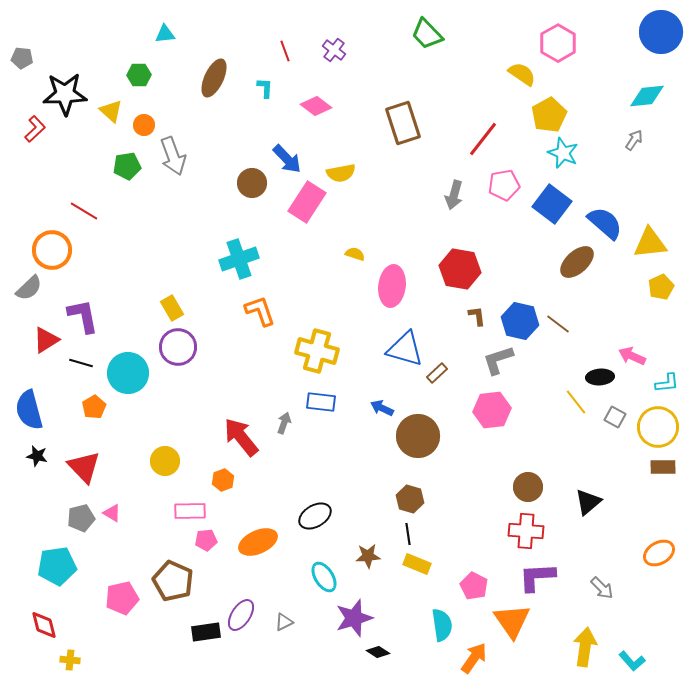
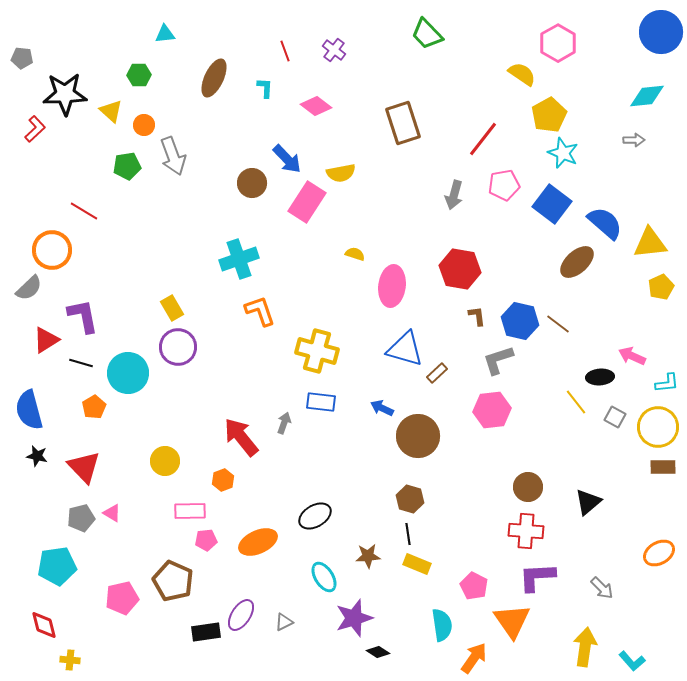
gray arrow at (634, 140): rotated 55 degrees clockwise
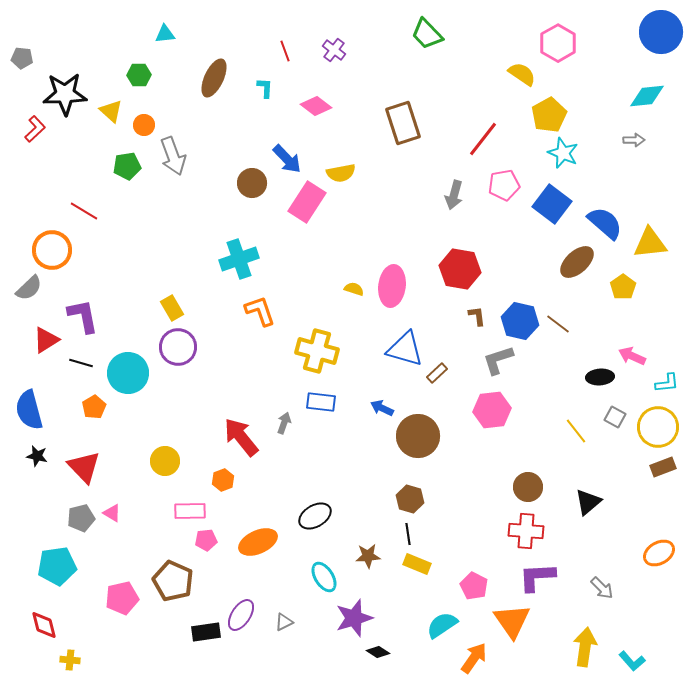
yellow semicircle at (355, 254): moved 1 px left, 35 px down
yellow pentagon at (661, 287): moved 38 px left; rotated 10 degrees counterclockwise
yellow line at (576, 402): moved 29 px down
brown rectangle at (663, 467): rotated 20 degrees counterclockwise
cyan semicircle at (442, 625): rotated 116 degrees counterclockwise
